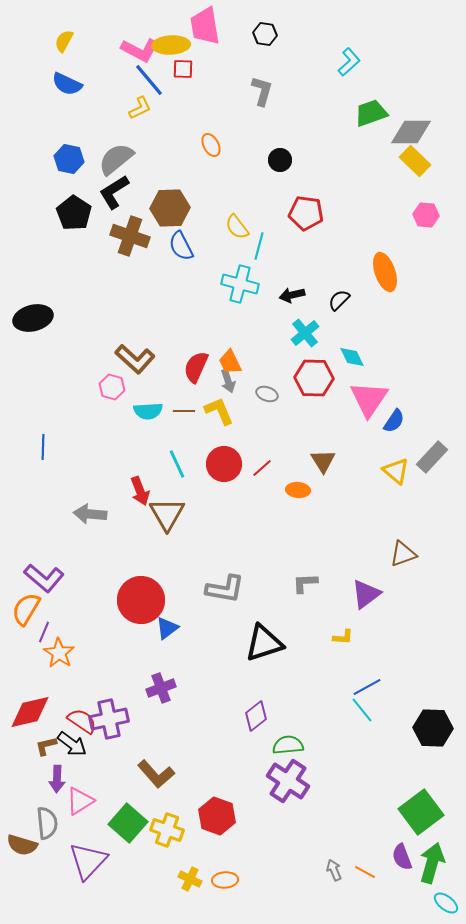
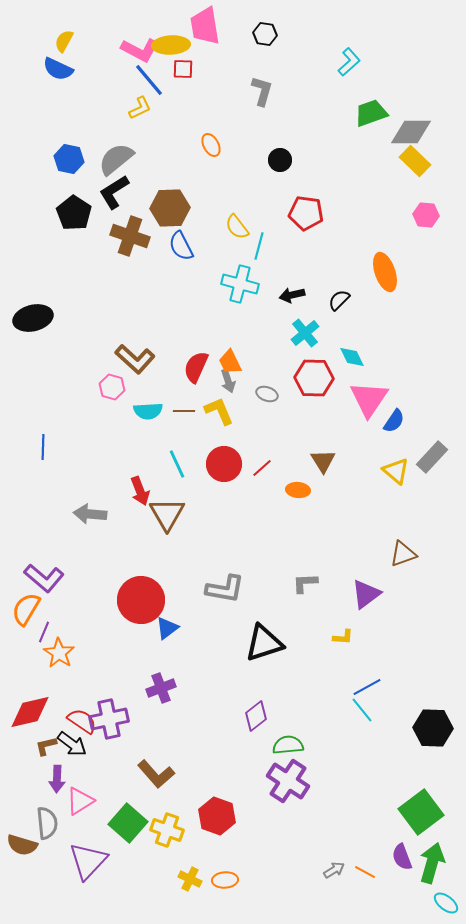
blue semicircle at (67, 84): moved 9 px left, 15 px up
gray arrow at (334, 870): rotated 80 degrees clockwise
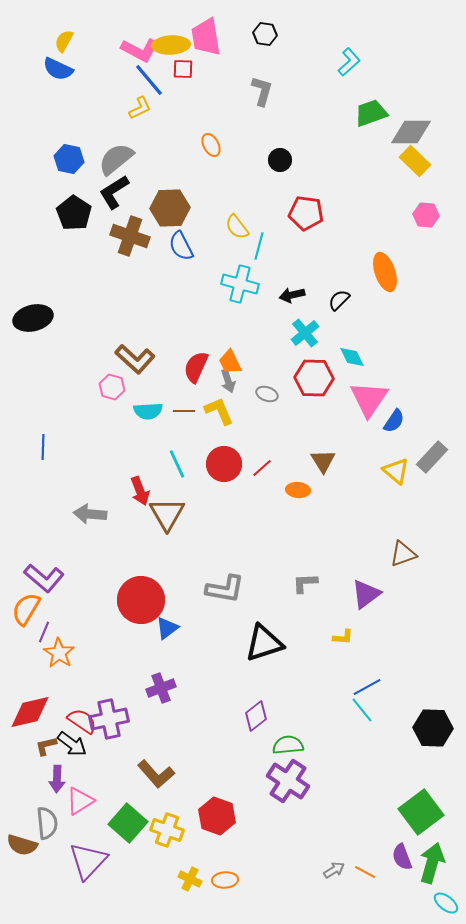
pink trapezoid at (205, 26): moved 1 px right, 11 px down
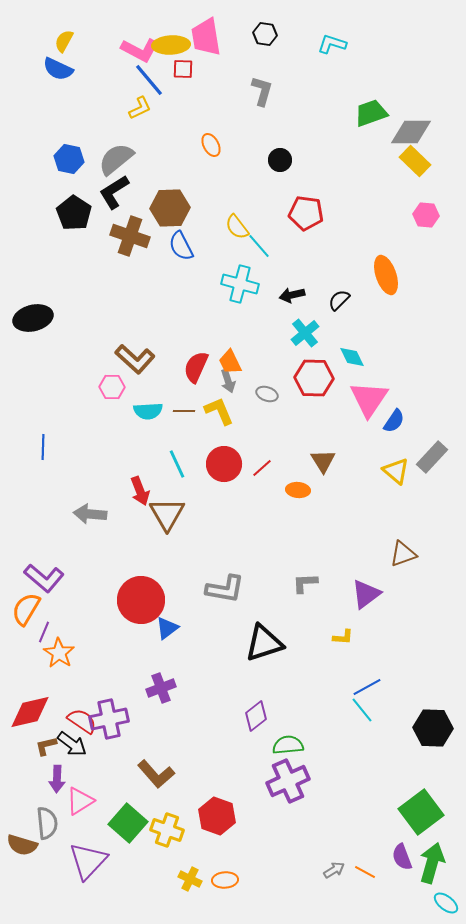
cyan L-shape at (349, 62): moved 17 px left, 18 px up; rotated 120 degrees counterclockwise
cyan line at (259, 246): rotated 56 degrees counterclockwise
orange ellipse at (385, 272): moved 1 px right, 3 px down
pink hexagon at (112, 387): rotated 15 degrees counterclockwise
purple cross at (288, 781): rotated 33 degrees clockwise
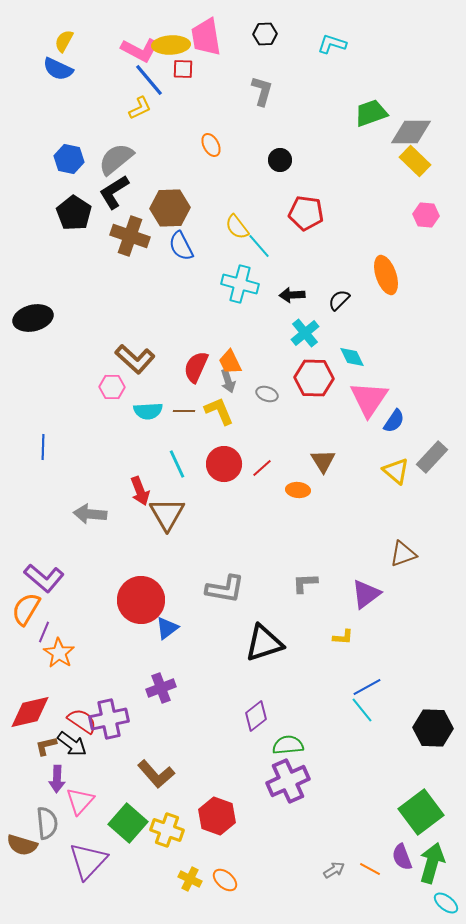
black hexagon at (265, 34): rotated 10 degrees counterclockwise
black arrow at (292, 295): rotated 10 degrees clockwise
pink triangle at (80, 801): rotated 16 degrees counterclockwise
orange line at (365, 872): moved 5 px right, 3 px up
orange ellipse at (225, 880): rotated 45 degrees clockwise
